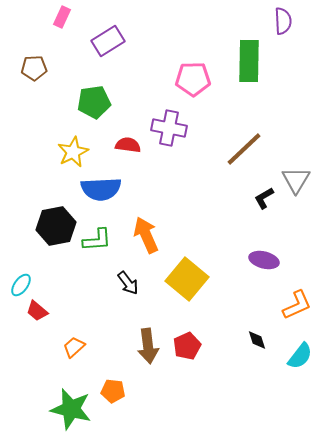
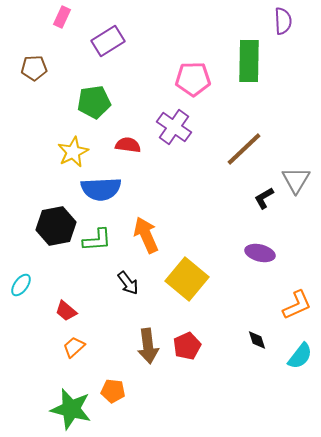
purple cross: moved 5 px right, 1 px up; rotated 24 degrees clockwise
purple ellipse: moved 4 px left, 7 px up
red trapezoid: moved 29 px right
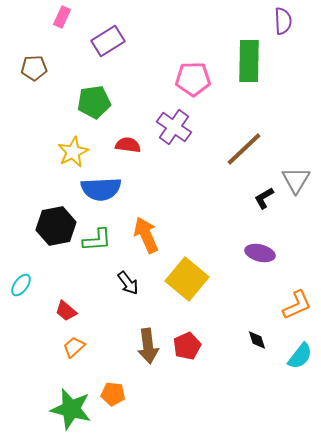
orange pentagon: moved 3 px down
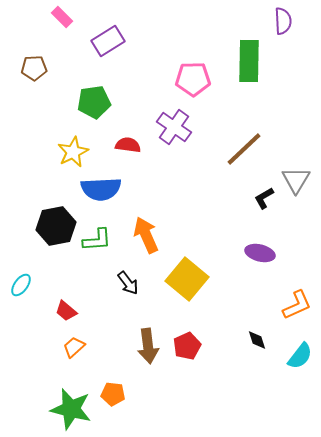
pink rectangle: rotated 70 degrees counterclockwise
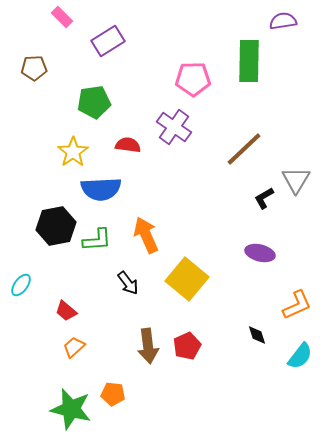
purple semicircle: rotated 96 degrees counterclockwise
yellow star: rotated 8 degrees counterclockwise
black diamond: moved 5 px up
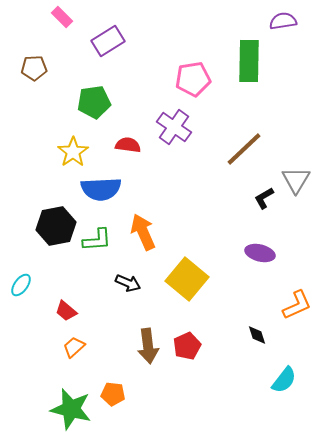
pink pentagon: rotated 8 degrees counterclockwise
orange arrow: moved 3 px left, 3 px up
black arrow: rotated 30 degrees counterclockwise
cyan semicircle: moved 16 px left, 24 px down
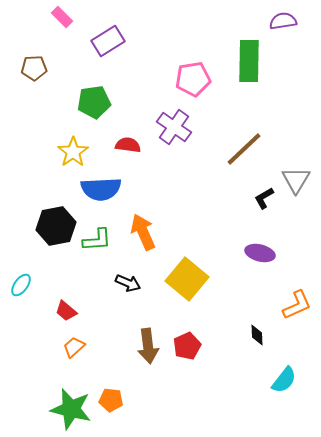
black diamond: rotated 15 degrees clockwise
orange pentagon: moved 2 px left, 6 px down
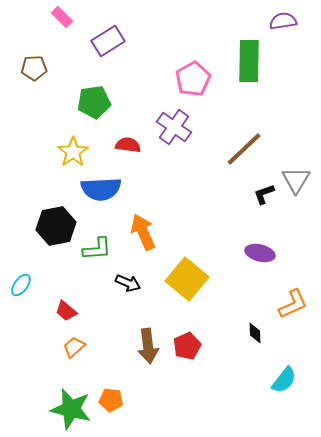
pink pentagon: rotated 20 degrees counterclockwise
black L-shape: moved 4 px up; rotated 10 degrees clockwise
green L-shape: moved 9 px down
orange L-shape: moved 4 px left, 1 px up
black diamond: moved 2 px left, 2 px up
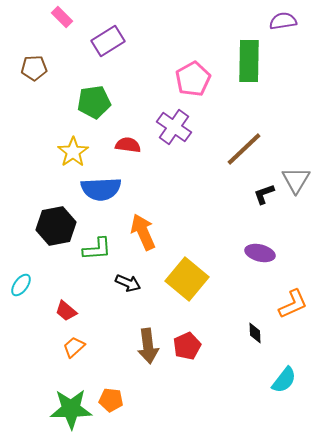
green star: rotated 15 degrees counterclockwise
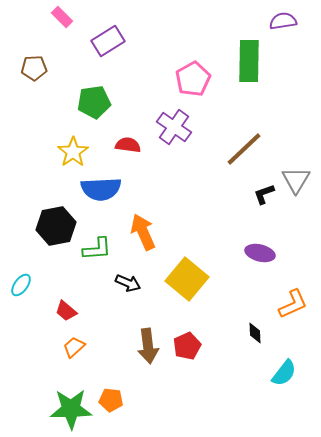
cyan semicircle: moved 7 px up
